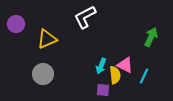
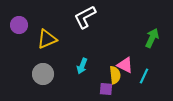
purple circle: moved 3 px right, 1 px down
green arrow: moved 1 px right, 1 px down
cyan arrow: moved 19 px left
purple square: moved 3 px right, 1 px up
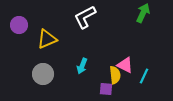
green arrow: moved 9 px left, 25 px up
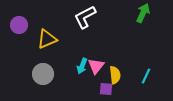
pink triangle: moved 29 px left, 1 px down; rotated 42 degrees clockwise
cyan line: moved 2 px right
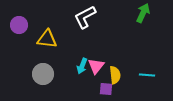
yellow triangle: rotated 30 degrees clockwise
cyan line: moved 1 px right, 1 px up; rotated 70 degrees clockwise
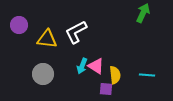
white L-shape: moved 9 px left, 15 px down
pink triangle: rotated 36 degrees counterclockwise
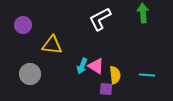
green arrow: rotated 30 degrees counterclockwise
purple circle: moved 4 px right
white L-shape: moved 24 px right, 13 px up
yellow triangle: moved 5 px right, 6 px down
gray circle: moved 13 px left
